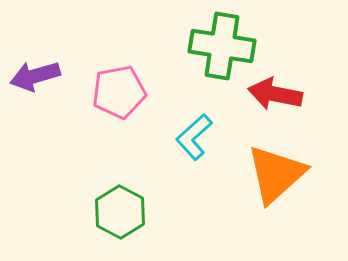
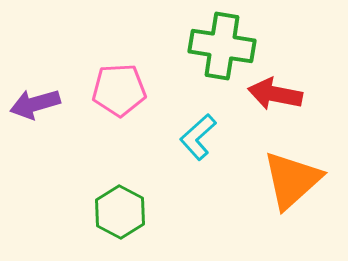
purple arrow: moved 28 px down
pink pentagon: moved 2 px up; rotated 8 degrees clockwise
cyan L-shape: moved 4 px right
orange triangle: moved 16 px right, 6 px down
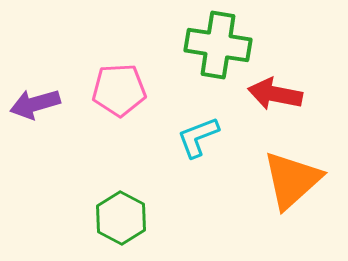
green cross: moved 4 px left, 1 px up
cyan L-shape: rotated 21 degrees clockwise
green hexagon: moved 1 px right, 6 px down
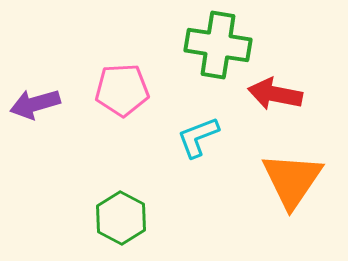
pink pentagon: moved 3 px right
orange triangle: rotated 14 degrees counterclockwise
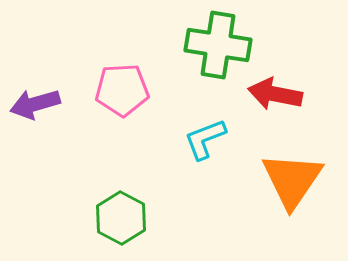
cyan L-shape: moved 7 px right, 2 px down
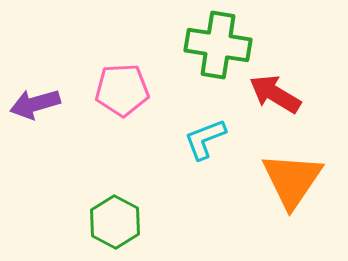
red arrow: rotated 20 degrees clockwise
green hexagon: moved 6 px left, 4 px down
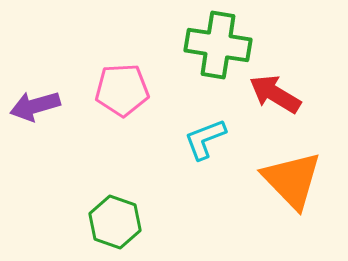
purple arrow: moved 2 px down
orange triangle: rotated 18 degrees counterclockwise
green hexagon: rotated 9 degrees counterclockwise
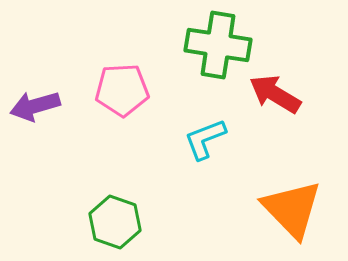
orange triangle: moved 29 px down
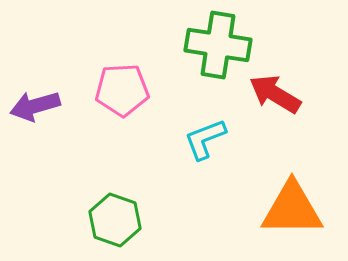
orange triangle: rotated 46 degrees counterclockwise
green hexagon: moved 2 px up
